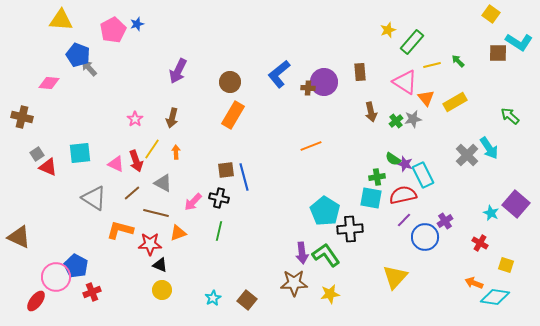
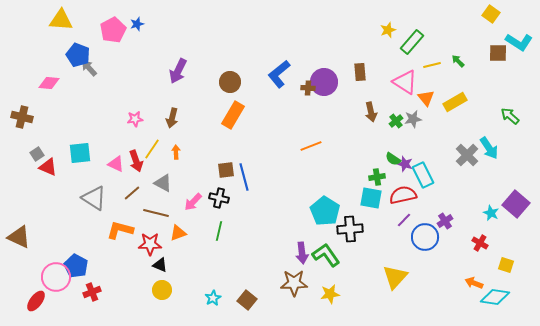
pink star at (135, 119): rotated 28 degrees clockwise
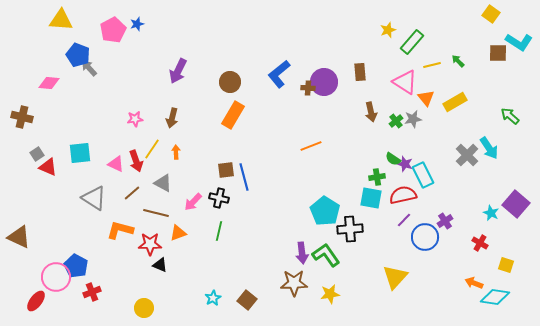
yellow circle at (162, 290): moved 18 px left, 18 px down
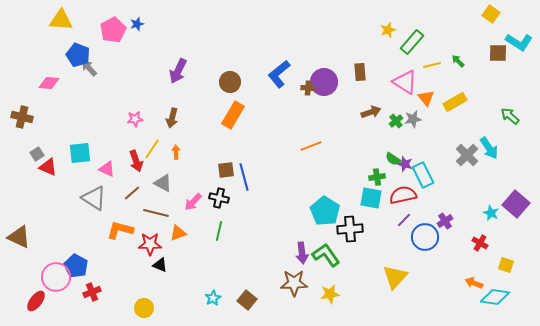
brown arrow at (371, 112): rotated 96 degrees counterclockwise
pink triangle at (116, 164): moved 9 px left, 5 px down
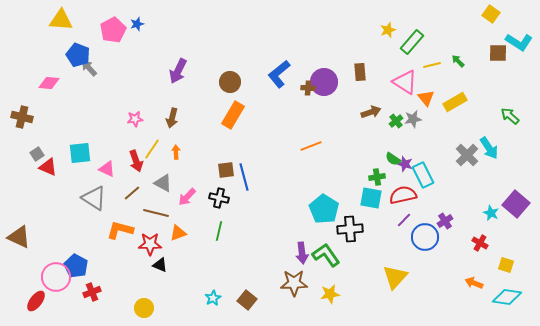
pink arrow at (193, 202): moved 6 px left, 5 px up
cyan pentagon at (325, 211): moved 1 px left, 2 px up
cyan diamond at (495, 297): moved 12 px right
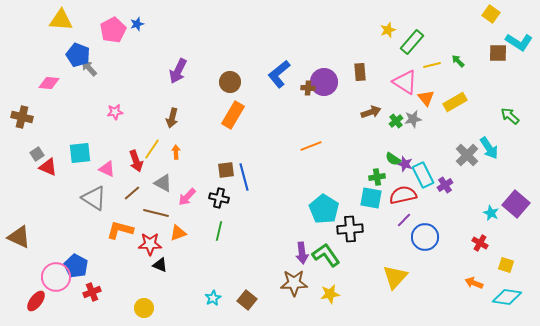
pink star at (135, 119): moved 20 px left, 7 px up
purple cross at (445, 221): moved 36 px up
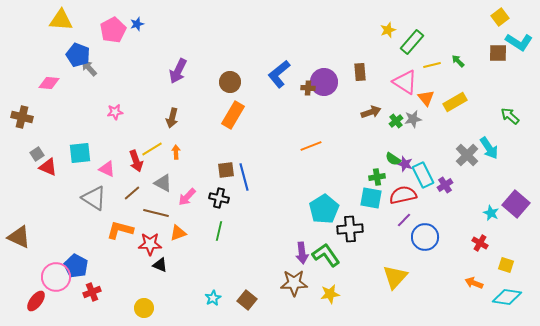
yellow square at (491, 14): moved 9 px right, 3 px down; rotated 18 degrees clockwise
yellow line at (152, 149): rotated 25 degrees clockwise
cyan pentagon at (324, 209): rotated 8 degrees clockwise
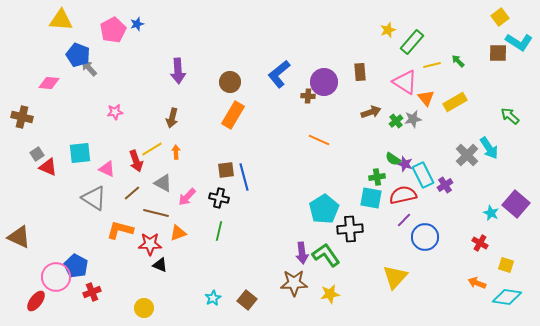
purple arrow at (178, 71): rotated 30 degrees counterclockwise
brown cross at (308, 88): moved 8 px down
orange line at (311, 146): moved 8 px right, 6 px up; rotated 45 degrees clockwise
orange arrow at (474, 283): moved 3 px right
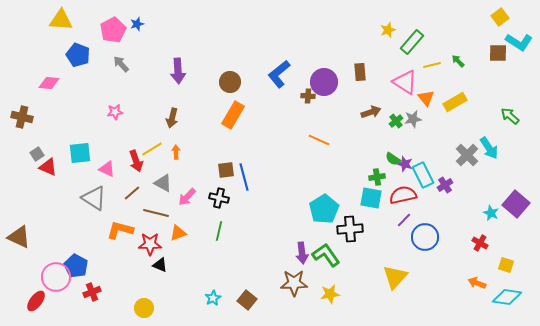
gray arrow at (89, 68): moved 32 px right, 4 px up
